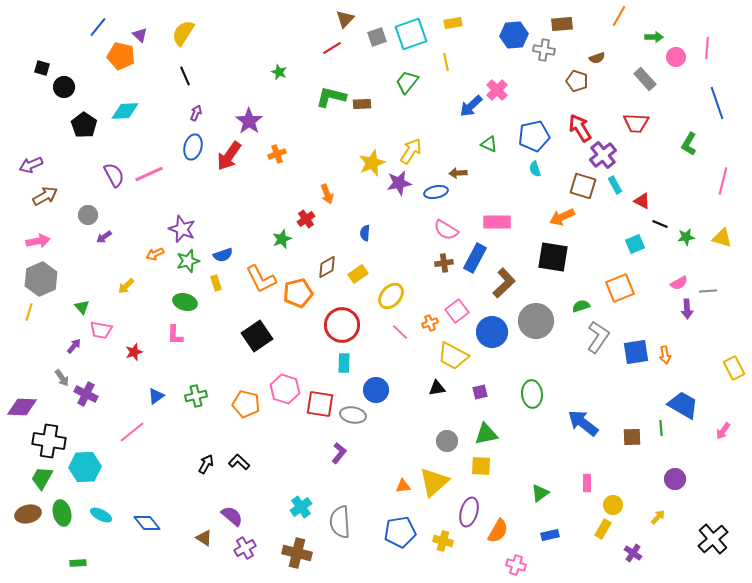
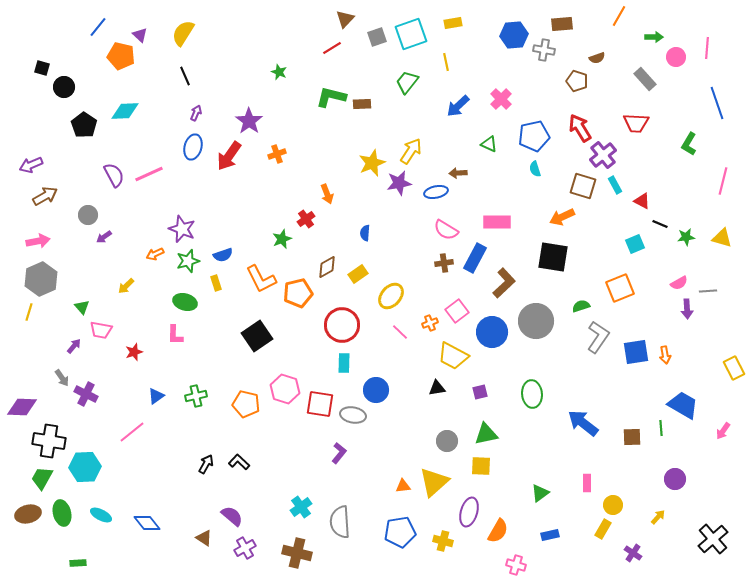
pink cross at (497, 90): moved 4 px right, 9 px down
blue arrow at (471, 106): moved 13 px left
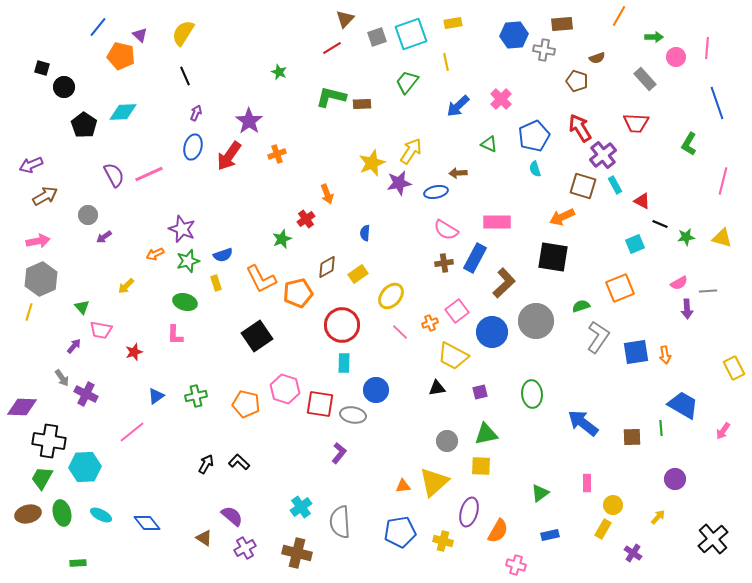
cyan diamond at (125, 111): moved 2 px left, 1 px down
blue pentagon at (534, 136): rotated 12 degrees counterclockwise
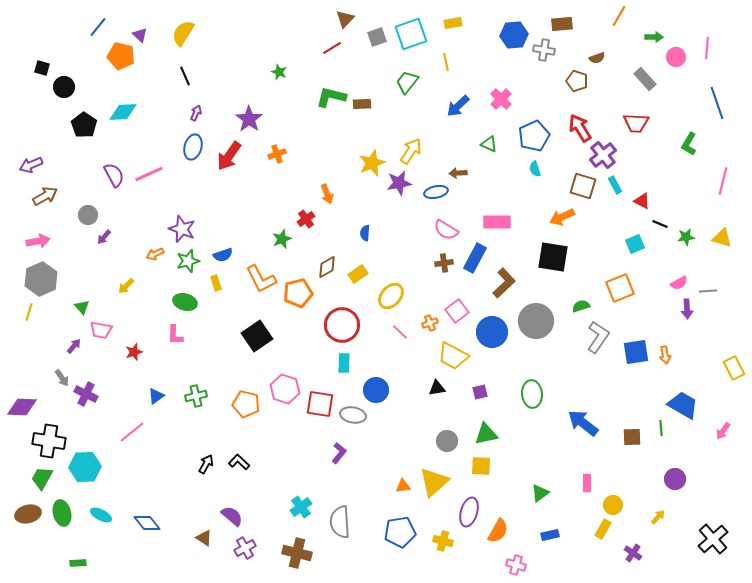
purple star at (249, 121): moved 2 px up
purple arrow at (104, 237): rotated 14 degrees counterclockwise
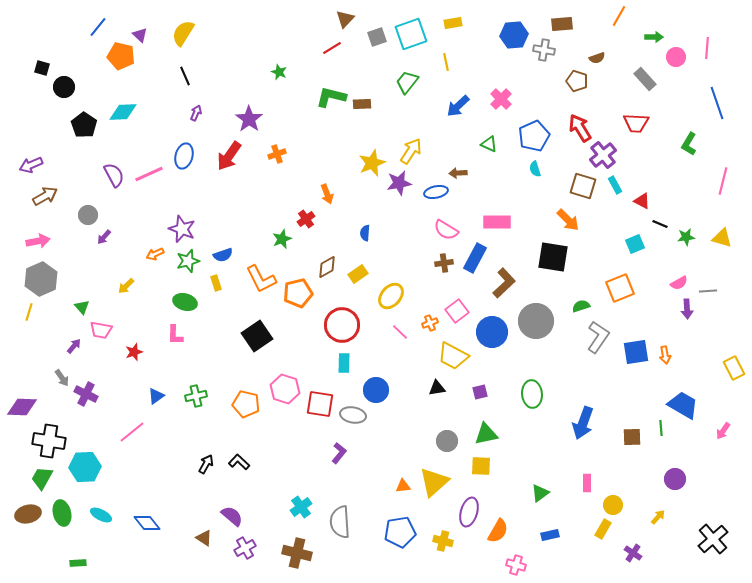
blue ellipse at (193, 147): moved 9 px left, 9 px down
orange arrow at (562, 217): moved 6 px right, 3 px down; rotated 110 degrees counterclockwise
blue arrow at (583, 423): rotated 108 degrees counterclockwise
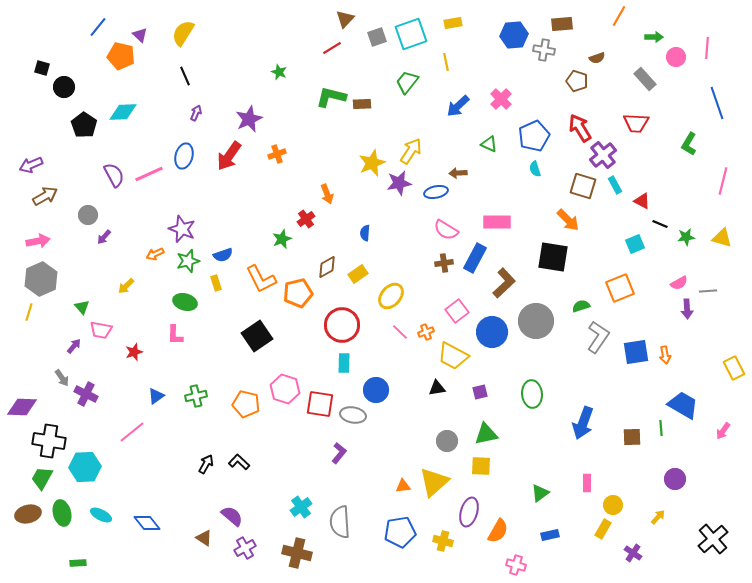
purple star at (249, 119): rotated 12 degrees clockwise
orange cross at (430, 323): moved 4 px left, 9 px down
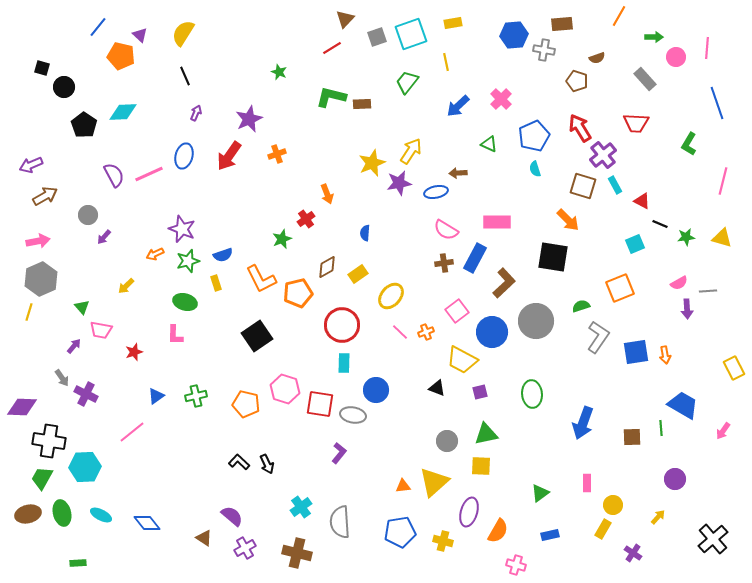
yellow trapezoid at (453, 356): moved 9 px right, 4 px down
black triangle at (437, 388): rotated 30 degrees clockwise
black arrow at (206, 464): moved 61 px right; rotated 126 degrees clockwise
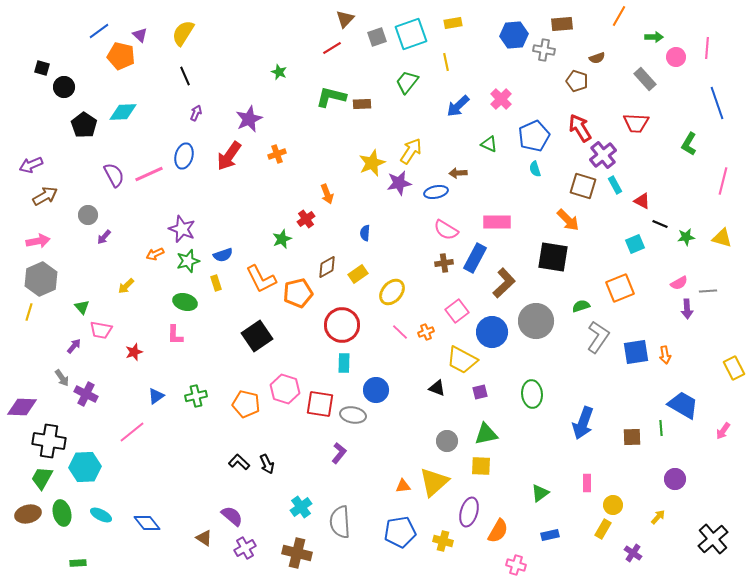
blue line at (98, 27): moved 1 px right, 4 px down; rotated 15 degrees clockwise
yellow ellipse at (391, 296): moved 1 px right, 4 px up
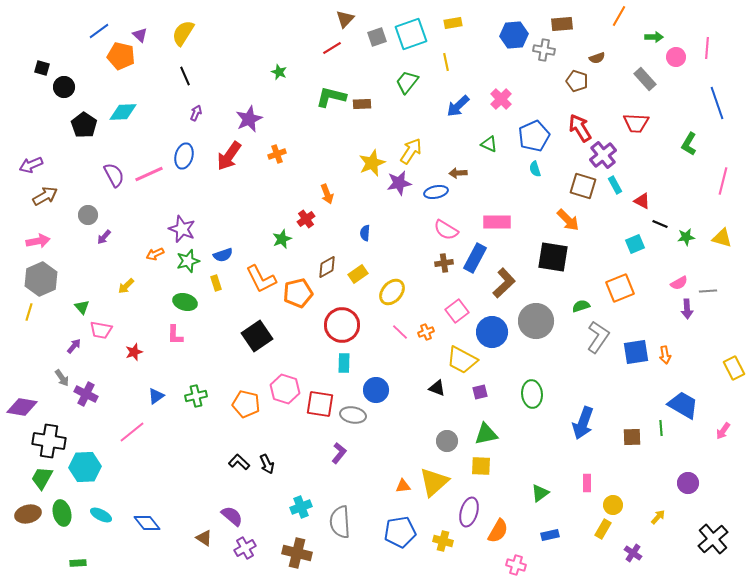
purple diamond at (22, 407): rotated 8 degrees clockwise
purple circle at (675, 479): moved 13 px right, 4 px down
cyan cross at (301, 507): rotated 15 degrees clockwise
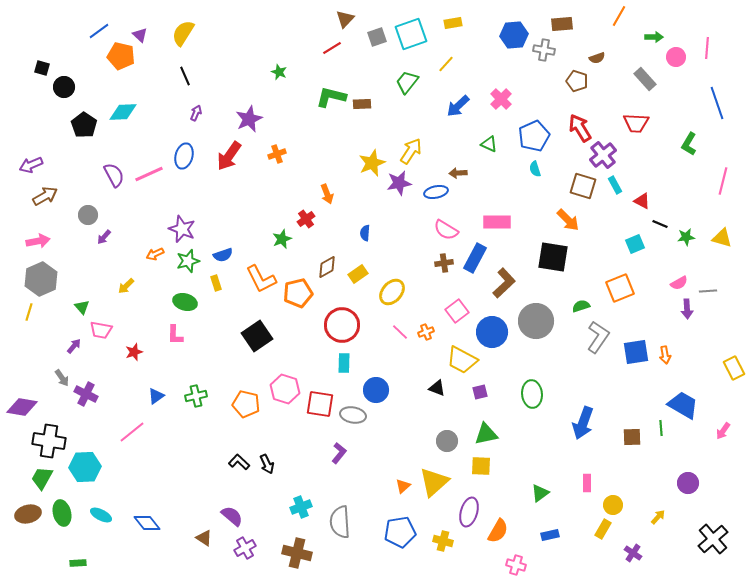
yellow line at (446, 62): moved 2 px down; rotated 54 degrees clockwise
orange triangle at (403, 486): rotated 35 degrees counterclockwise
